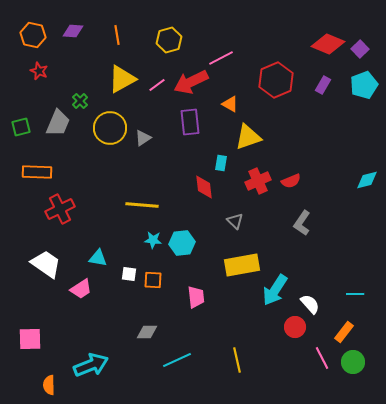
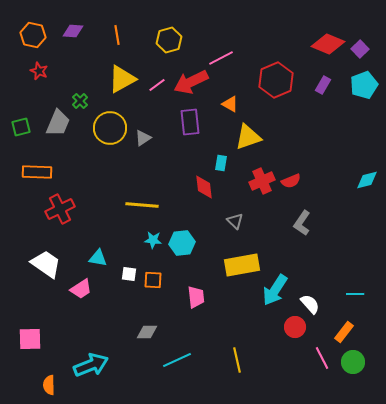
red cross at (258, 181): moved 4 px right
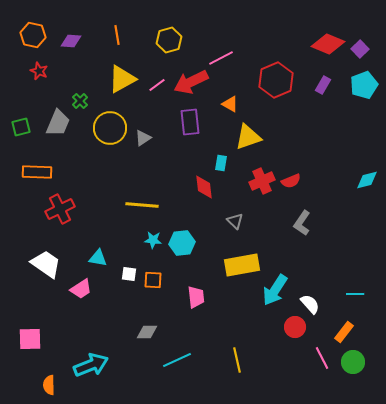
purple diamond at (73, 31): moved 2 px left, 10 px down
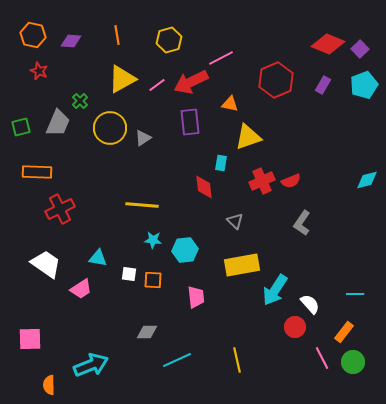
orange triangle at (230, 104): rotated 18 degrees counterclockwise
cyan hexagon at (182, 243): moved 3 px right, 7 px down
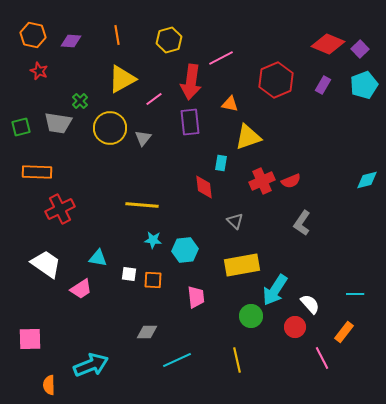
red arrow at (191, 82): rotated 56 degrees counterclockwise
pink line at (157, 85): moved 3 px left, 14 px down
gray trapezoid at (58, 123): rotated 76 degrees clockwise
gray triangle at (143, 138): rotated 18 degrees counterclockwise
green circle at (353, 362): moved 102 px left, 46 px up
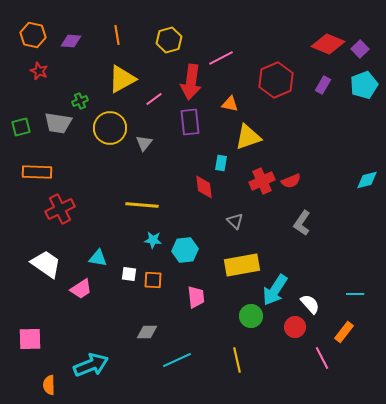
green cross at (80, 101): rotated 21 degrees clockwise
gray triangle at (143, 138): moved 1 px right, 5 px down
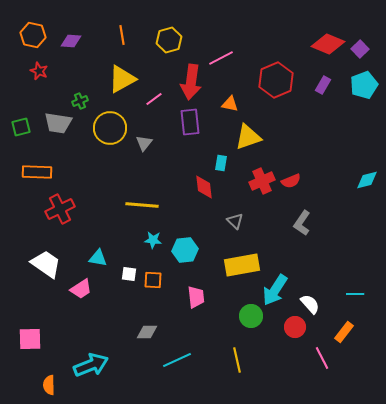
orange line at (117, 35): moved 5 px right
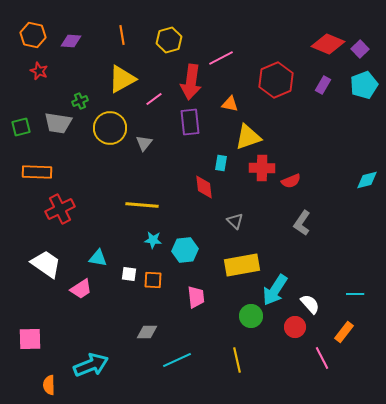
red cross at (262, 181): moved 13 px up; rotated 25 degrees clockwise
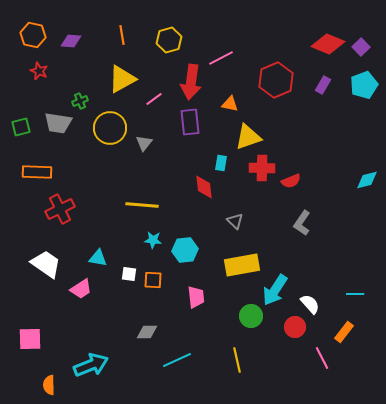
purple square at (360, 49): moved 1 px right, 2 px up
